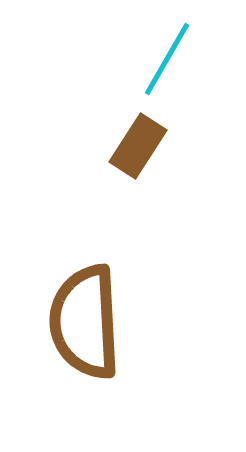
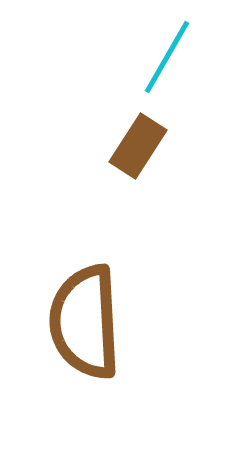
cyan line: moved 2 px up
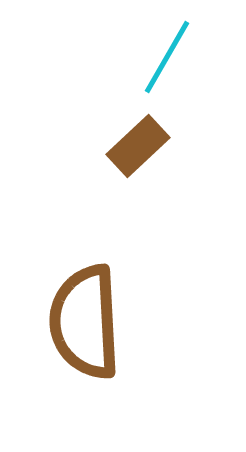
brown rectangle: rotated 14 degrees clockwise
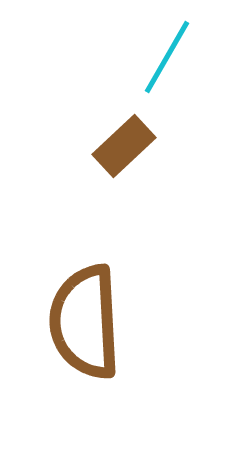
brown rectangle: moved 14 px left
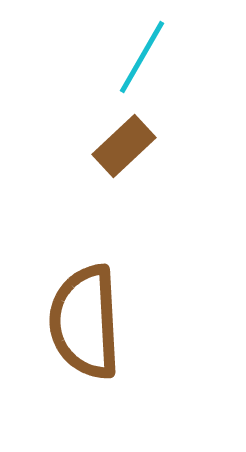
cyan line: moved 25 px left
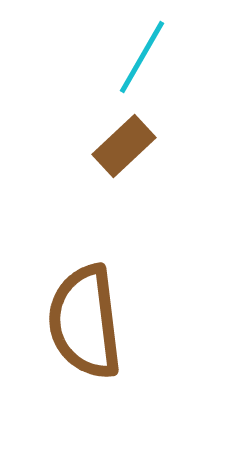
brown semicircle: rotated 4 degrees counterclockwise
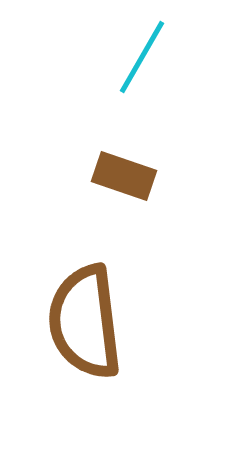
brown rectangle: moved 30 px down; rotated 62 degrees clockwise
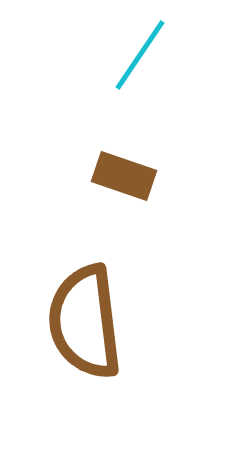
cyan line: moved 2 px left, 2 px up; rotated 4 degrees clockwise
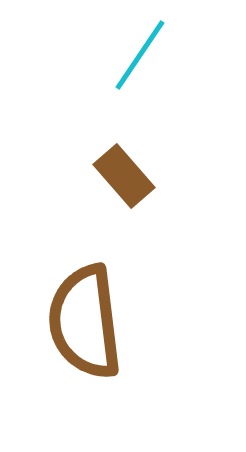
brown rectangle: rotated 30 degrees clockwise
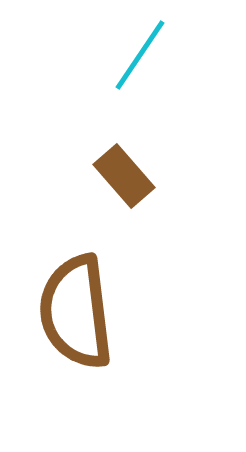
brown semicircle: moved 9 px left, 10 px up
